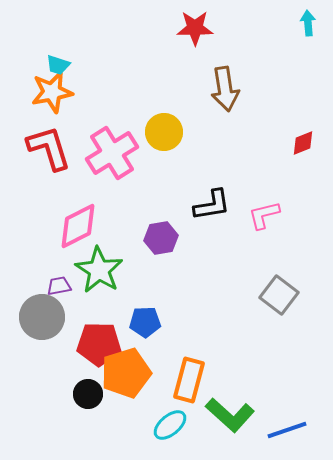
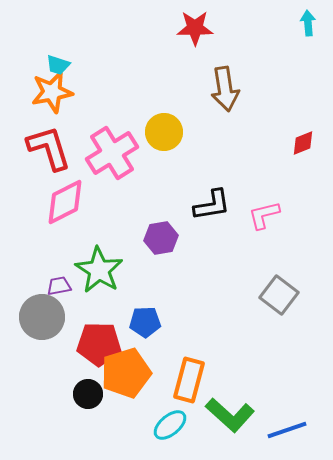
pink diamond: moved 13 px left, 24 px up
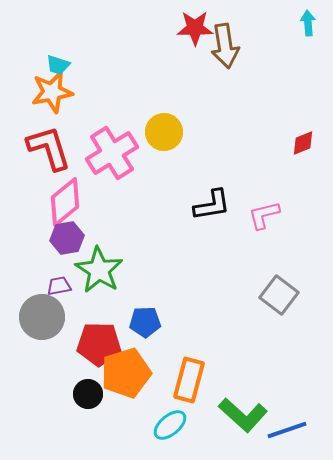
brown arrow: moved 43 px up
pink diamond: rotated 12 degrees counterclockwise
purple hexagon: moved 94 px left
green L-shape: moved 13 px right
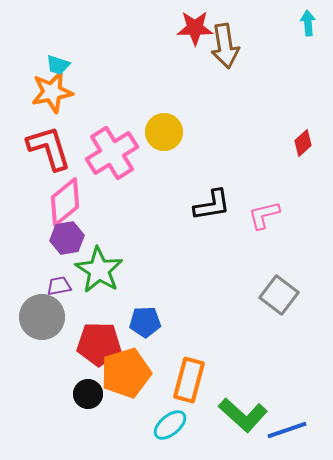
red diamond: rotated 20 degrees counterclockwise
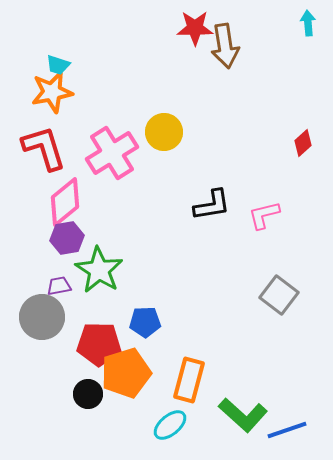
red L-shape: moved 5 px left
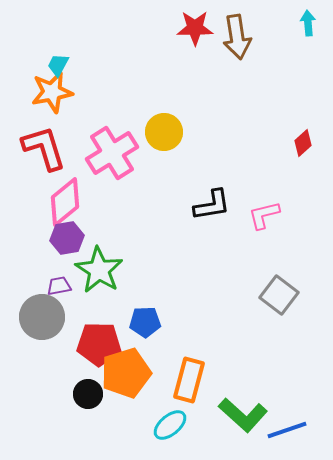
brown arrow: moved 12 px right, 9 px up
cyan trapezoid: rotated 100 degrees clockwise
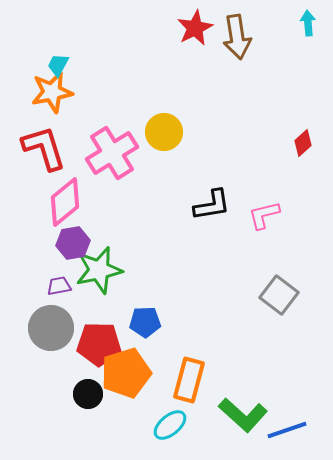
red star: rotated 27 degrees counterclockwise
purple hexagon: moved 6 px right, 5 px down
green star: rotated 27 degrees clockwise
gray circle: moved 9 px right, 11 px down
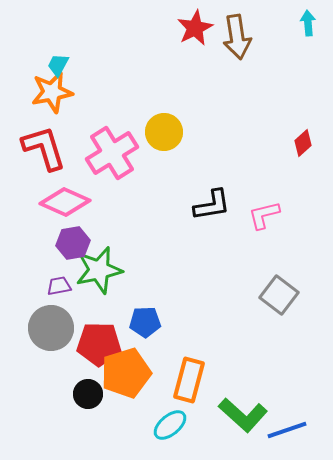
pink diamond: rotated 63 degrees clockwise
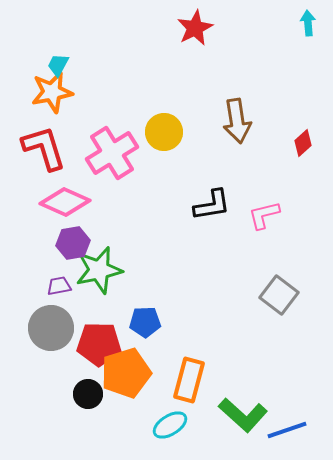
brown arrow: moved 84 px down
cyan ellipse: rotated 8 degrees clockwise
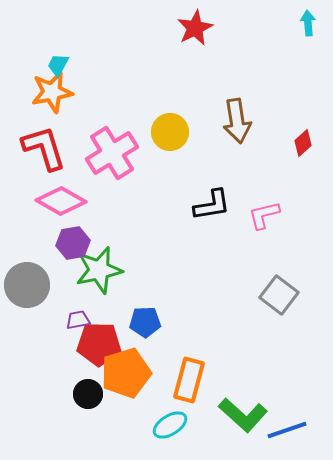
yellow circle: moved 6 px right
pink diamond: moved 4 px left, 1 px up; rotated 6 degrees clockwise
purple trapezoid: moved 19 px right, 34 px down
gray circle: moved 24 px left, 43 px up
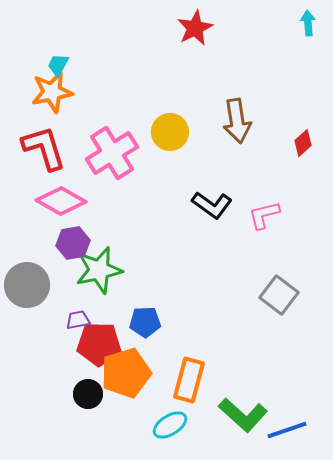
black L-shape: rotated 45 degrees clockwise
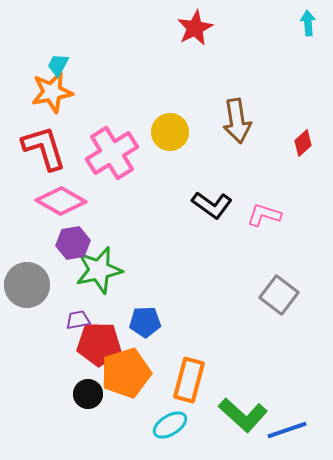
pink L-shape: rotated 32 degrees clockwise
